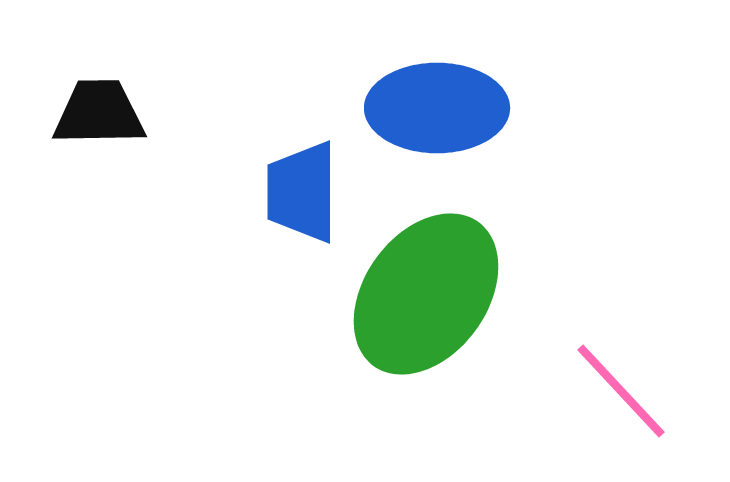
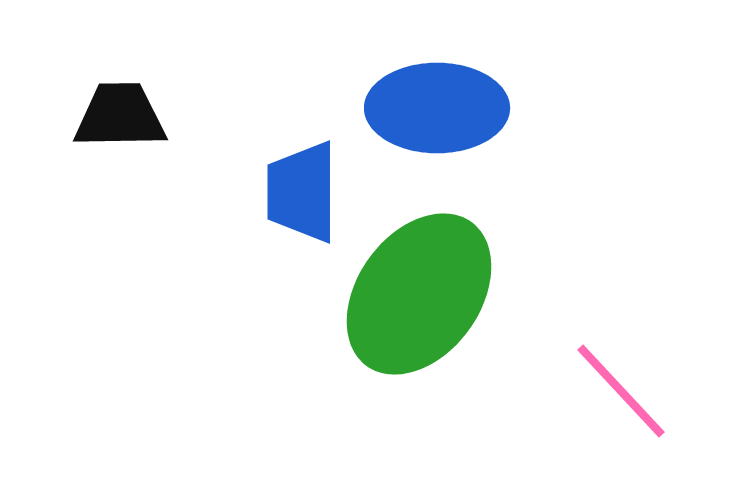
black trapezoid: moved 21 px right, 3 px down
green ellipse: moved 7 px left
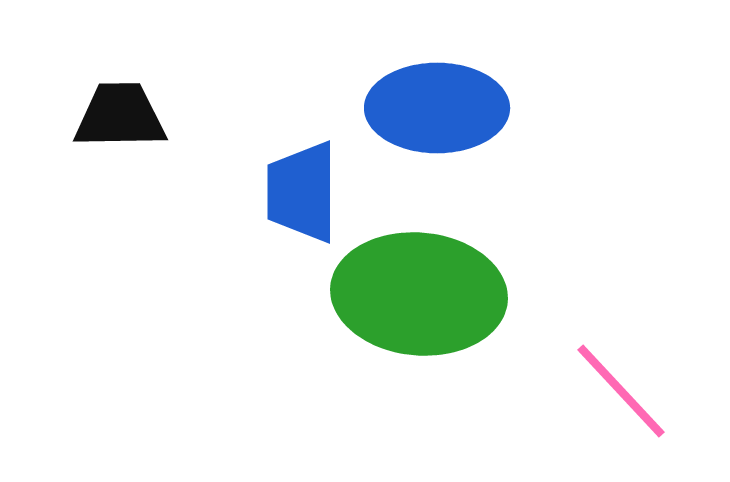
green ellipse: rotated 59 degrees clockwise
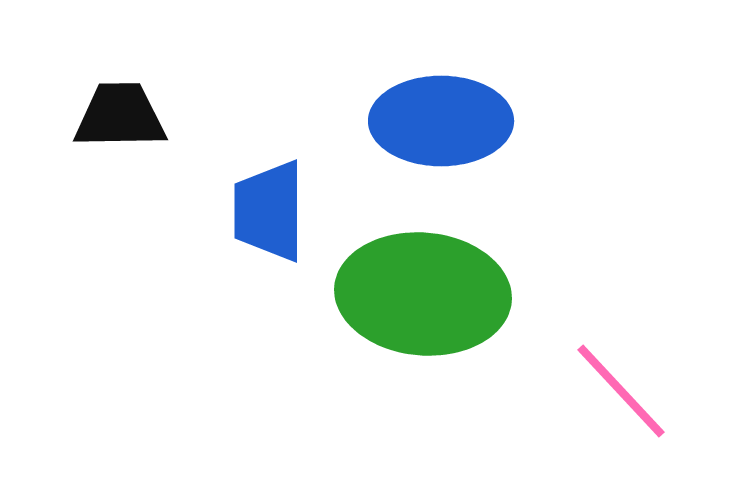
blue ellipse: moved 4 px right, 13 px down
blue trapezoid: moved 33 px left, 19 px down
green ellipse: moved 4 px right
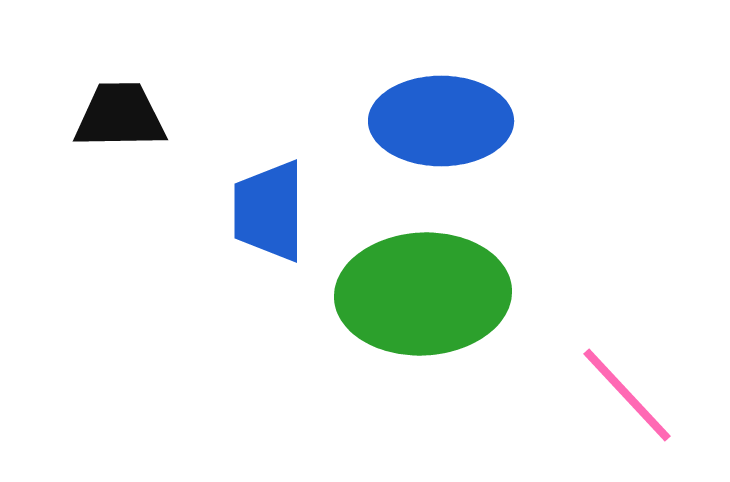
green ellipse: rotated 8 degrees counterclockwise
pink line: moved 6 px right, 4 px down
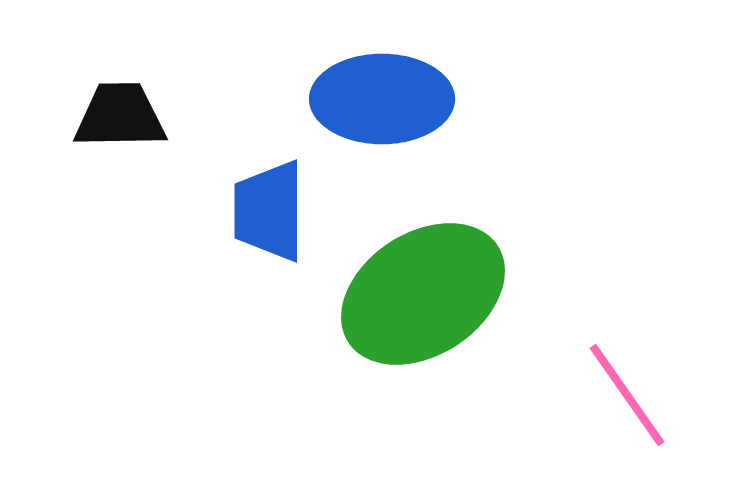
blue ellipse: moved 59 px left, 22 px up
green ellipse: rotated 30 degrees counterclockwise
pink line: rotated 8 degrees clockwise
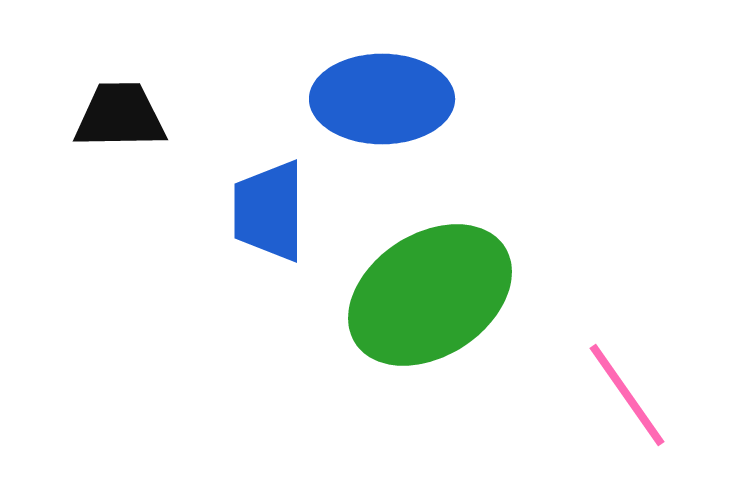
green ellipse: moved 7 px right, 1 px down
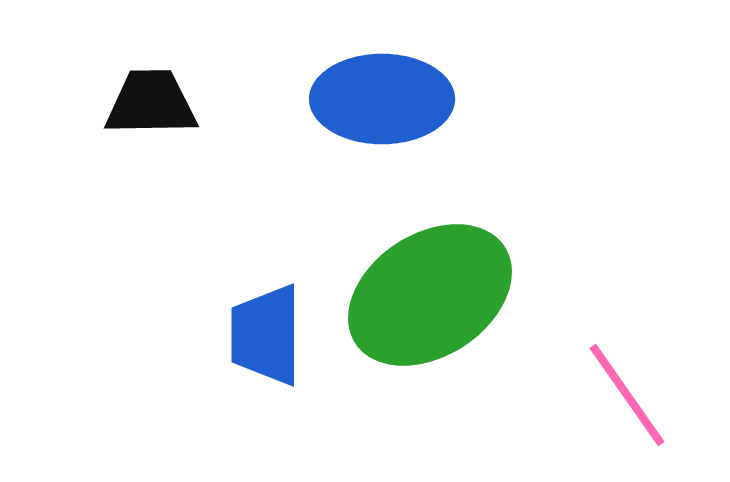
black trapezoid: moved 31 px right, 13 px up
blue trapezoid: moved 3 px left, 124 px down
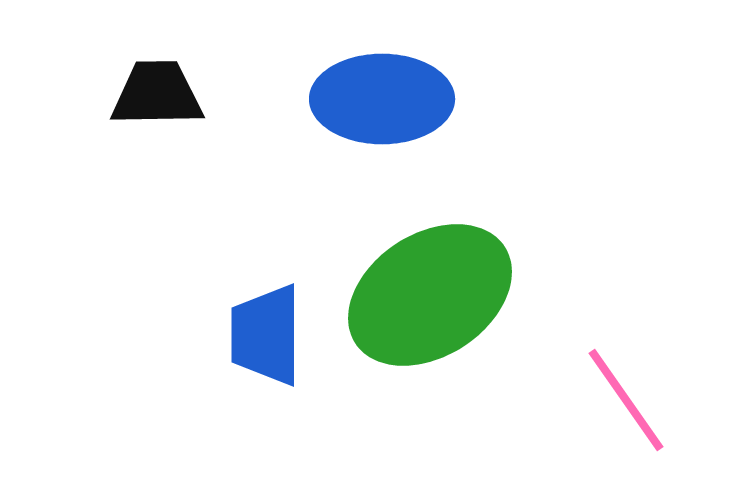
black trapezoid: moved 6 px right, 9 px up
pink line: moved 1 px left, 5 px down
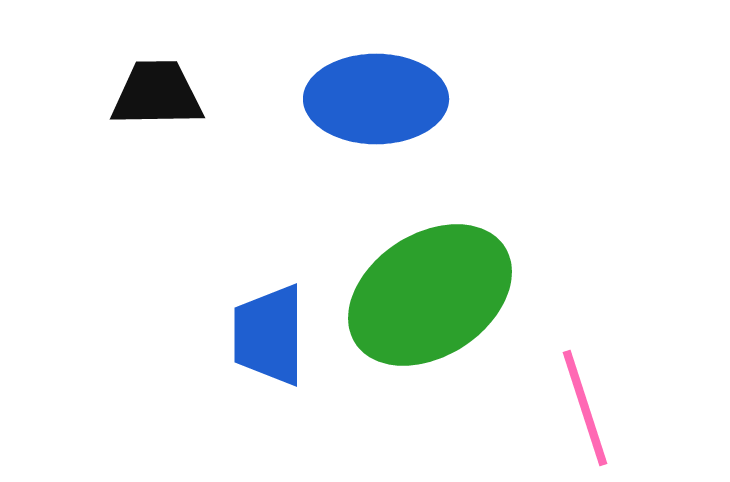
blue ellipse: moved 6 px left
blue trapezoid: moved 3 px right
pink line: moved 41 px left, 8 px down; rotated 17 degrees clockwise
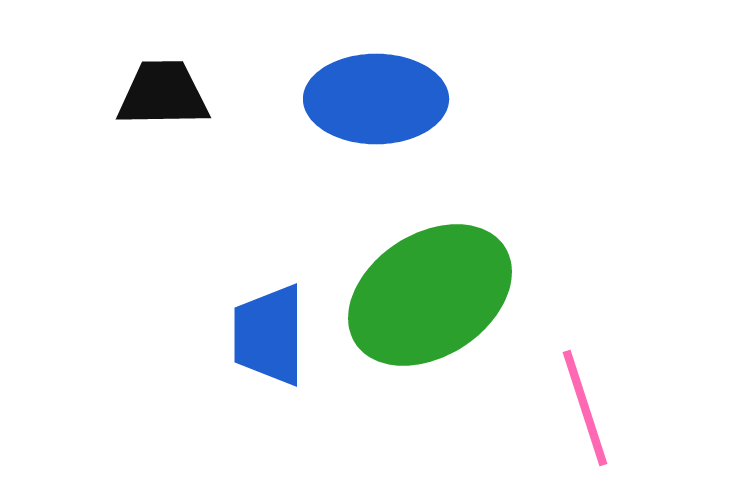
black trapezoid: moved 6 px right
